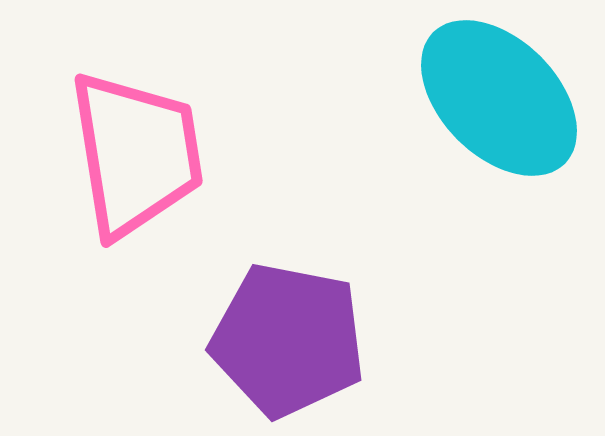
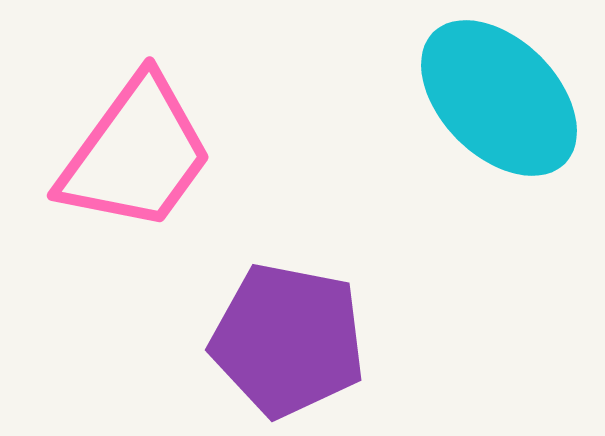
pink trapezoid: rotated 45 degrees clockwise
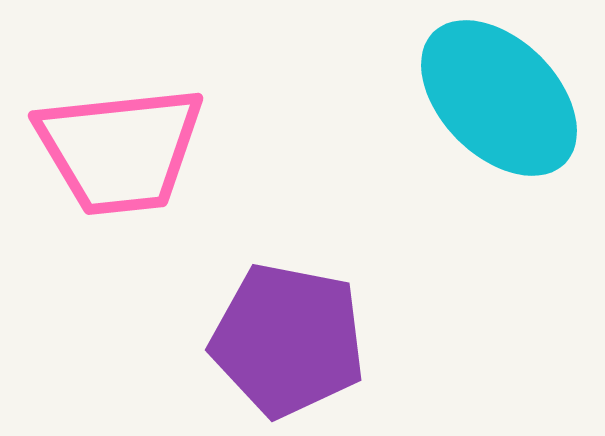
pink trapezoid: moved 16 px left, 4 px up; rotated 48 degrees clockwise
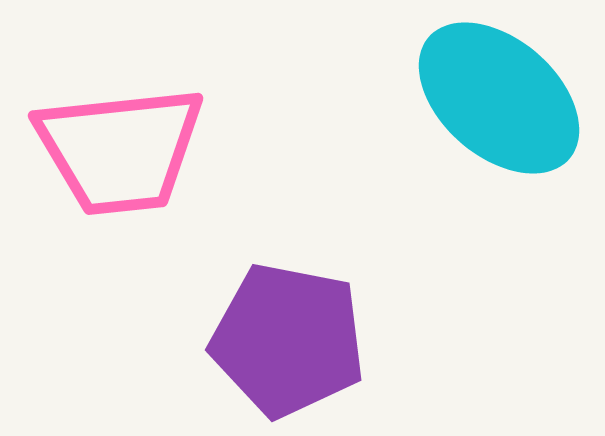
cyan ellipse: rotated 4 degrees counterclockwise
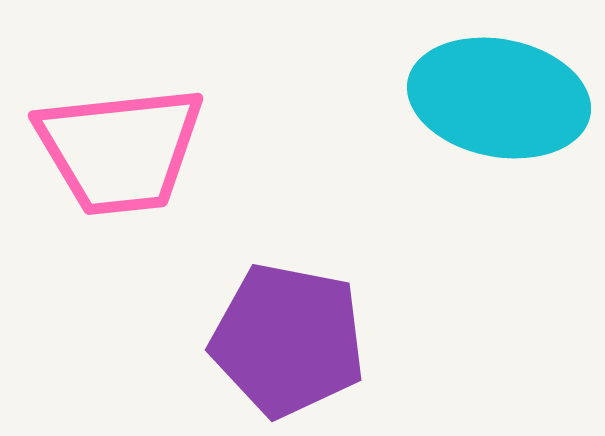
cyan ellipse: rotated 30 degrees counterclockwise
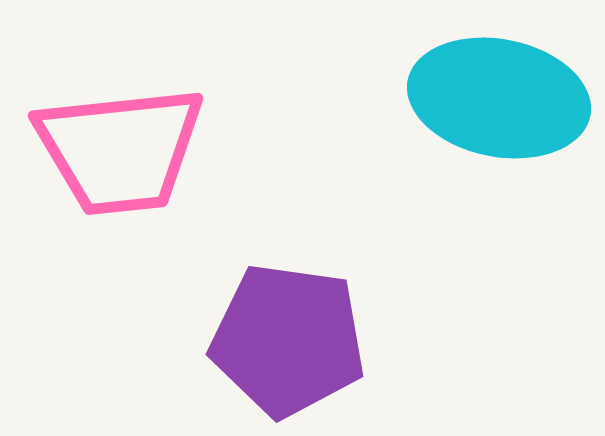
purple pentagon: rotated 3 degrees counterclockwise
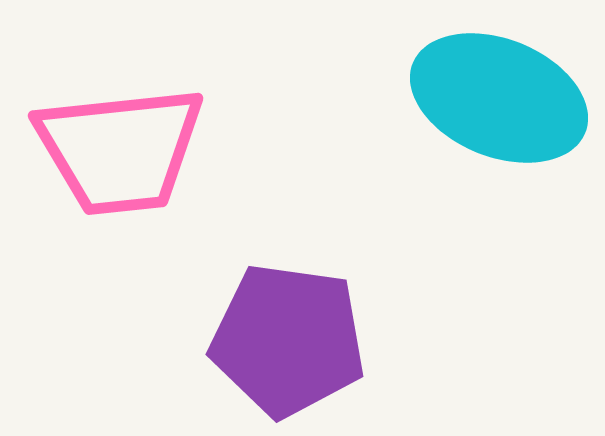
cyan ellipse: rotated 11 degrees clockwise
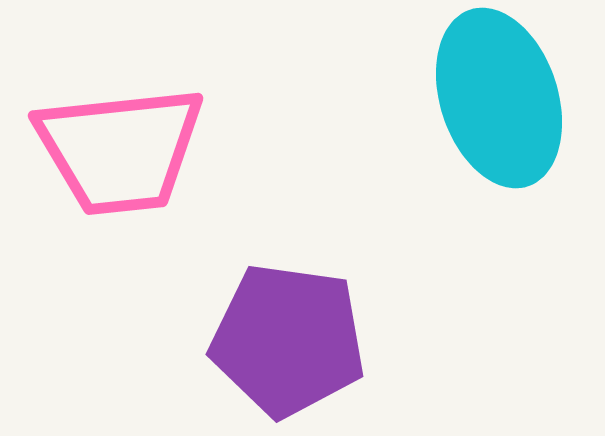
cyan ellipse: rotated 50 degrees clockwise
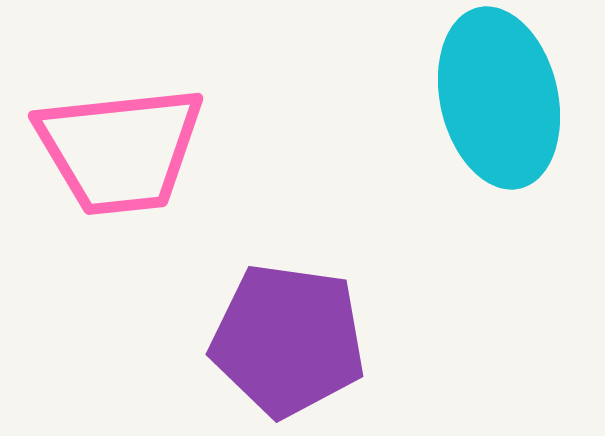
cyan ellipse: rotated 5 degrees clockwise
